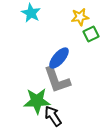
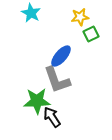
blue ellipse: moved 2 px right, 2 px up
black arrow: moved 1 px left, 1 px down
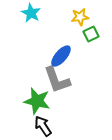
green star: rotated 16 degrees clockwise
black arrow: moved 9 px left, 9 px down
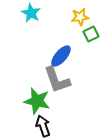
black arrow: rotated 15 degrees clockwise
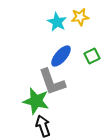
cyan star: moved 26 px right, 9 px down
green square: moved 1 px right, 22 px down
gray L-shape: moved 5 px left, 2 px down
green star: moved 1 px left
